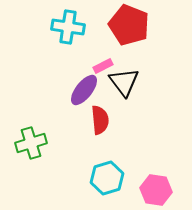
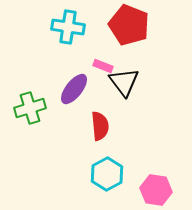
pink rectangle: rotated 48 degrees clockwise
purple ellipse: moved 10 px left, 1 px up
red semicircle: moved 6 px down
green cross: moved 1 px left, 35 px up
cyan hexagon: moved 4 px up; rotated 12 degrees counterclockwise
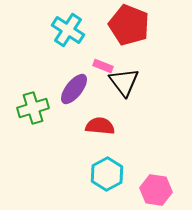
cyan cross: moved 3 px down; rotated 24 degrees clockwise
green cross: moved 3 px right
red semicircle: rotated 80 degrees counterclockwise
